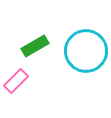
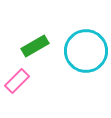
pink rectangle: moved 1 px right
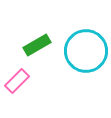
green rectangle: moved 2 px right, 1 px up
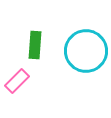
green rectangle: moved 2 px left; rotated 56 degrees counterclockwise
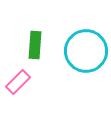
pink rectangle: moved 1 px right, 1 px down
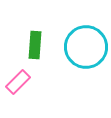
cyan circle: moved 4 px up
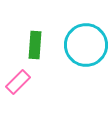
cyan circle: moved 2 px up
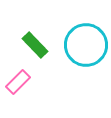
green rectangle: rotated 48 degrees counterclockwise
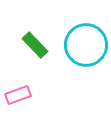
pink rectangle: moved 13 px down; rotated 25 degrees clockwise
